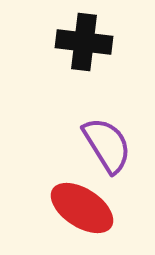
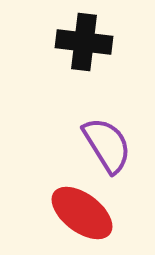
red ellipse: moved 5 px down; rotated 4 degrees clockwise
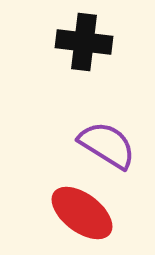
purple semicircle: rotated 26 degrees counterclockwise
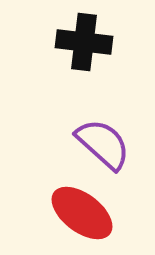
purple semicircle: moved 4 px left, 1 px up; rotated 10 degrees clockwise
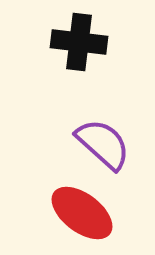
black cross: moved 5 px left
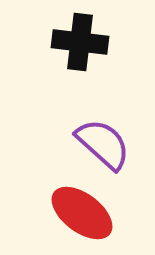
black cross: moved 1 px right
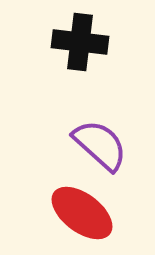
purple semicircle: moved 3 px left, 1 px down
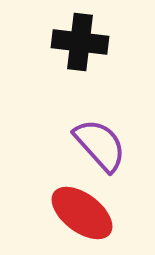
purple semicircle: rotated 6 degrees clockwise
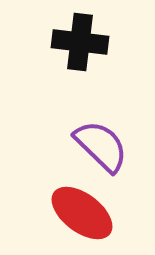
purple semicircle: moved 1 px right, 1 px down; rotated 4 degrees counterclockwise
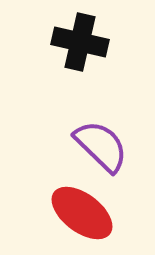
black cross: rotated 6 degrees clockwise
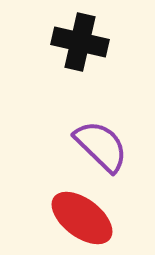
red ellipse: moved 5 px down
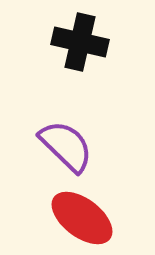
purple semicircle: moved 35 px left
